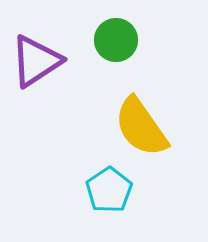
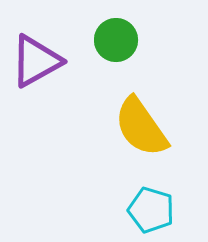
purple triangle: rotated 4 degrees clockwise
cyan pentagon: moved 42 px right, 20 px down; rotated 21 degrees counterclockwise
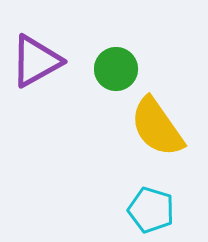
green circle: moved 29 px down
yellow semicircle: moved 16 px right
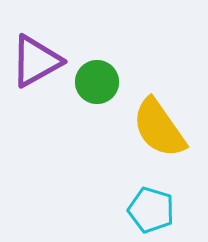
green circle: moved 19 px left, 13 px down
yellow semicircle: moved 2 px right, 1 px down
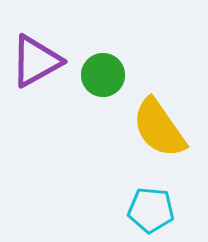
green circle: moved 6 px right, 7 px up
cyan pentagon: rotated 12 degrees counterclockwise
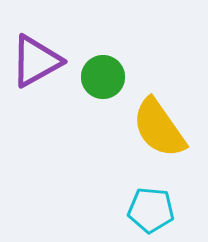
green circle: moved 2 px down
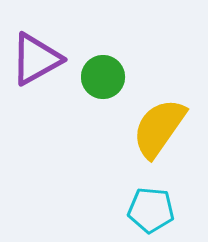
purple triangle: moved 2 px up
yellow semicircle: rotated 70 degrees clockwise
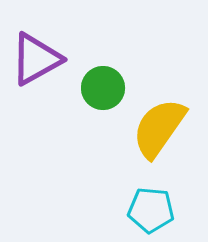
green circle: moved 11 px down
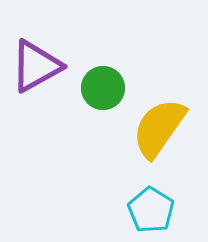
purple triangle: moved 7 px down
cyan pentagon: rotated 27 degrees clockwise
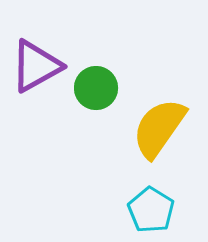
green circle: moved 7 px left
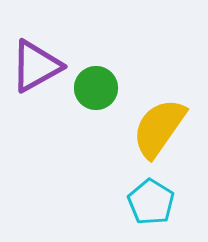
cyan pentagon: moved 8 px up
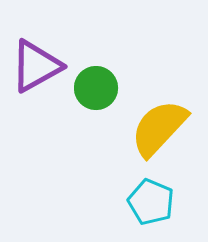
yellow semicircle: rotated 8 degrees clockwise
cyan pentagon: rotated 9 degrees counterclockwise
